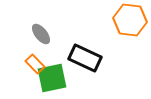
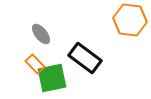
black rectangle: rotated 12 degrees clockwise
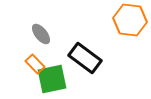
green square: moved 1 px down
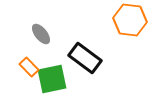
orange rectangle: moved 6 px left, 3 px down
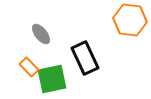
black rectangle: rotated 28 degrees clockwise
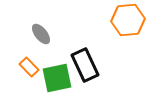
orange hexagon: moved 2 px left; rotated 12 degrees counterclockwise
black rectangle: moved 7 px down
green square: moved 5 px right, 1 px up
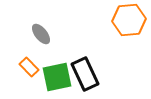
orange hexagon: moved 1 px right
black rectangle: moved 9 px down
green square: moved 1 px up
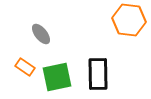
orange hexagon: rotated 12 degrees clockwise
orange rectangle: moved 4 px left; rotated 12 degrees counterclockwise
black rectangle: moved 13 px right; rotated 24 degrees clockwise
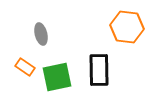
orange hexagon: moved 2 px left, 7 px down
gray ellipse: rotated 25 degrees clockwise
black rectangle: moved 1 px right, 4 px up
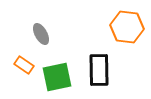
gray ellipse: rotated 15 degrees counterclockwise
orange rectangle: moved 1 px left, 2 px up
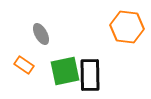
black rectangle: moved 9 px left, 5 px down
green square: moved 8 px right, 6 px up
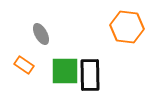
green square: rotated 12 degrees clockwise
